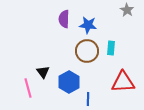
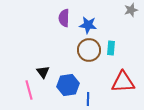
gray star: moved 4 px right; rotated 24 degrees clockwise
purple semicircle: moved 1 px up
brown circle: moved 2 px right, 1 px up
blue hexagon: moved 1 px left, 3 px down; rotated 20 degrees clockwise
pink line: moved 1 px right, 2 px down
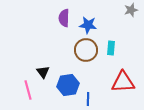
brown circle: moved 3 px left
pink line: moved 1 px left
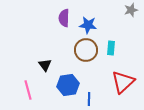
black triangle: moved 2 px right, 7 px up
red triangle: rotated 40 degrees counterclockwise
blue line: moved 1 px right
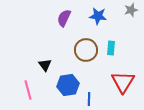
purple semicircle: rotated 24 degrees clockwise
blue star: moved 10 px right, 9 px up
red triangle: rotated 15 degrees counterclockwise
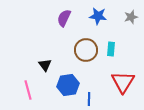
gray star: moved 7 px down
cyan rectangle: moved 1 px down
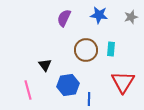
blue star: moved 1 px right, 1 px up
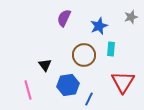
blue star: moved 11 px down; rotated 30 degrees counterclockwise
brown circle: moved 2 px left, 5 px down
blue line: rotated 24 degrees clockwise
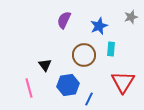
purple semicircle: moved 2 px down
pink line: moved 1 px right, 2 px up
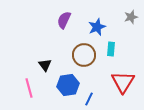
blue star: moved 2 px left, 1 px down
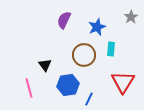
gray star: rotated 16 degrees counterclockwise
